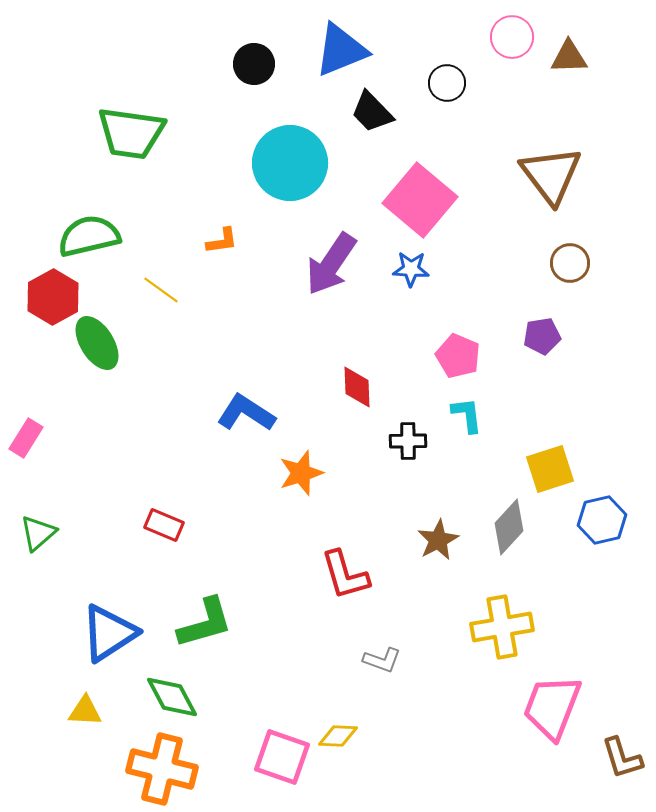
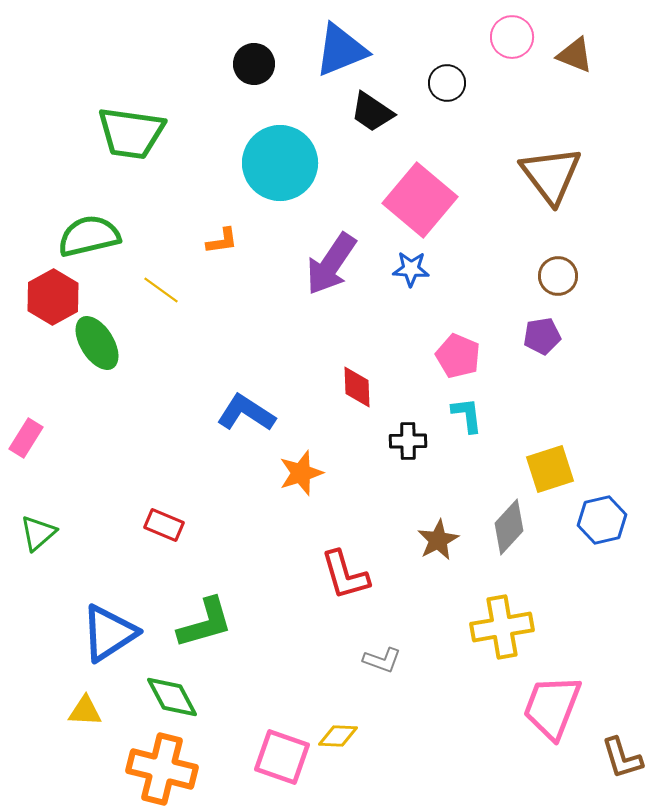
brown triangle at (569, 57): moved 6 px right, 2 px up; rotated 24 degrees clockwise
black trapezoid at (372, 112): rotated 12 degrees counterclockwise
cyan circle at (290, 163): moved 10 px left
brown circle at (570, 263): moved 12 px left, 13 px down
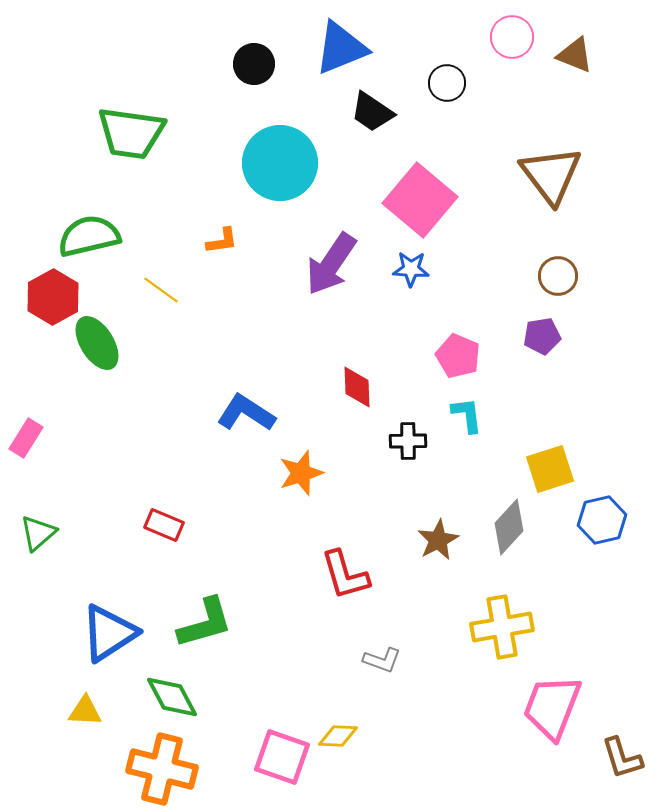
blue triangle at (341, 50): moved 2 px up
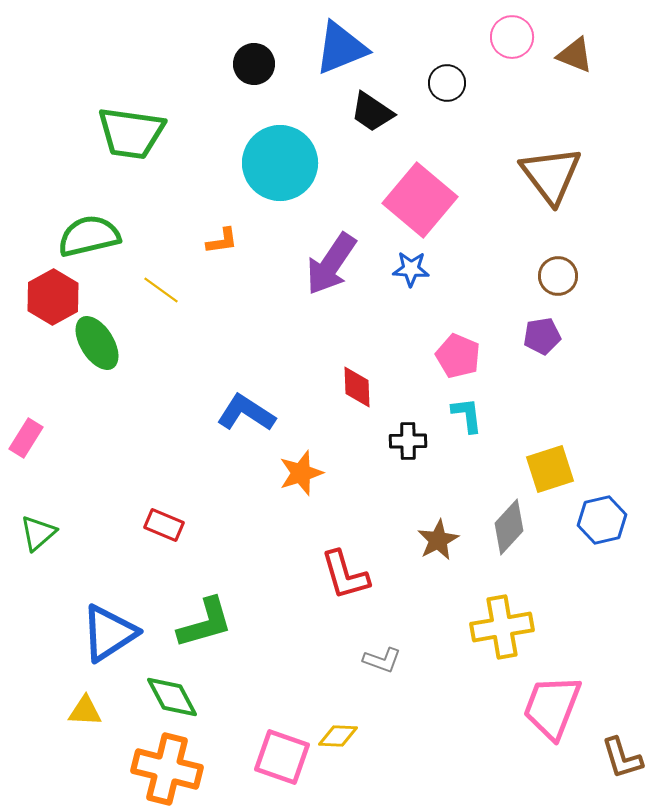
orange cross at (162, 769): moved 5 px right
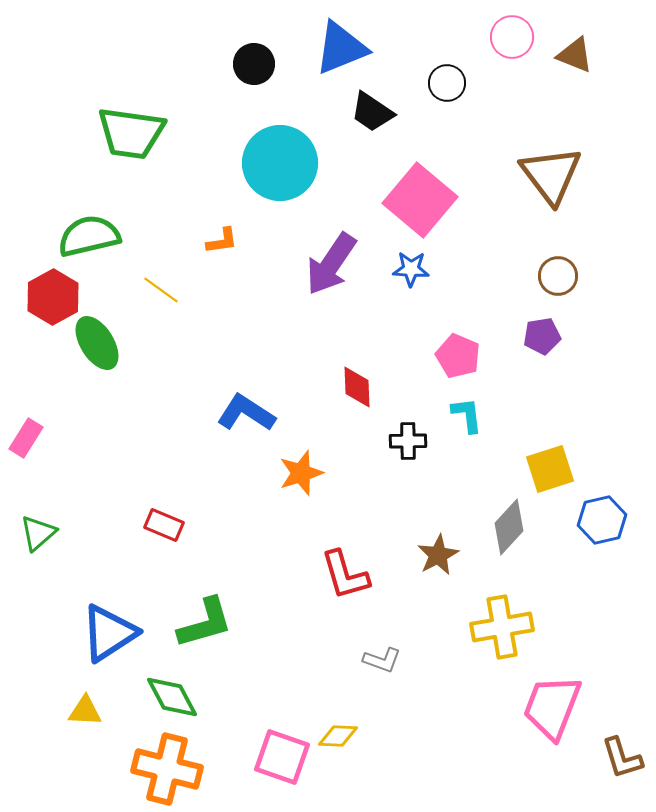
brown star at (438, 540): moved 15 px down
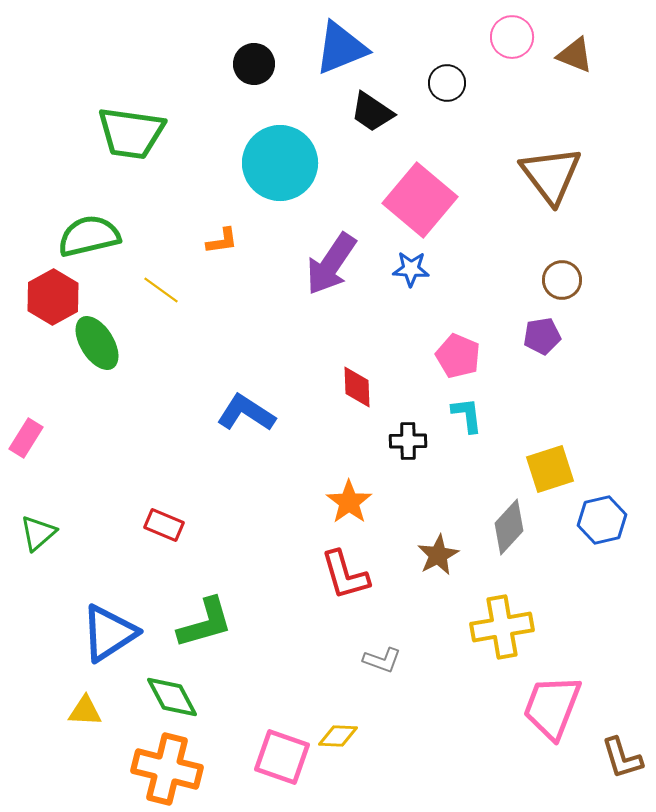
brown circle at (558, 276): moved 4 px right, 4 px down
orange star at (301, 473): moved 48 px right, 29 px down; rotated 18 degrees counterclockwise
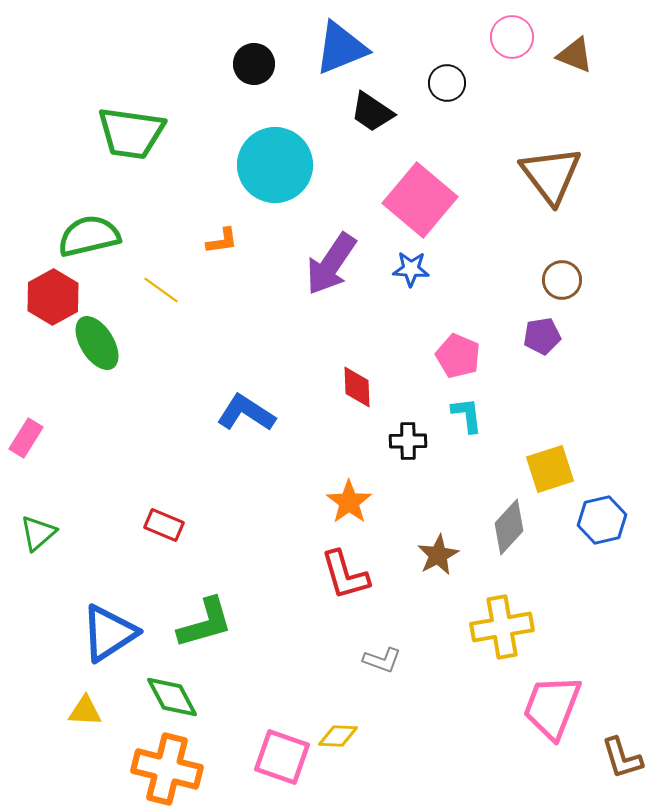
cyan circle at (280, 163): moved 5 px left, 2 px down
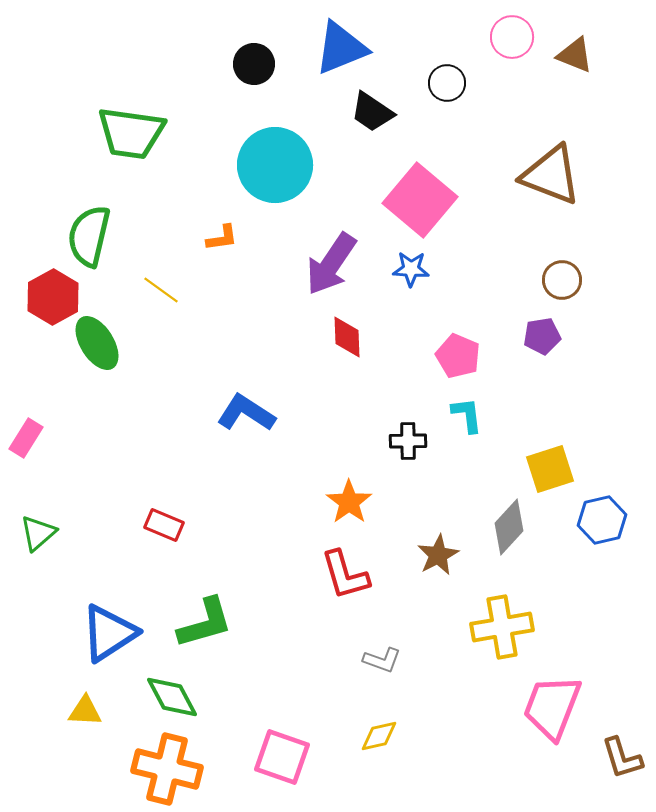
brown triangle at (551, 175): rotated 32 degrees counterclockwise
green semicircle at (89, 236): rotated 64 degrees counterclockwise
orange L-shape at (222, 241): moved 3 px up
red diamond at (357, 387): moved 10 px left, 50 px up
yellow diamond at (338, 736): moved 41 px right; rotated 15 degrees counterclockwise
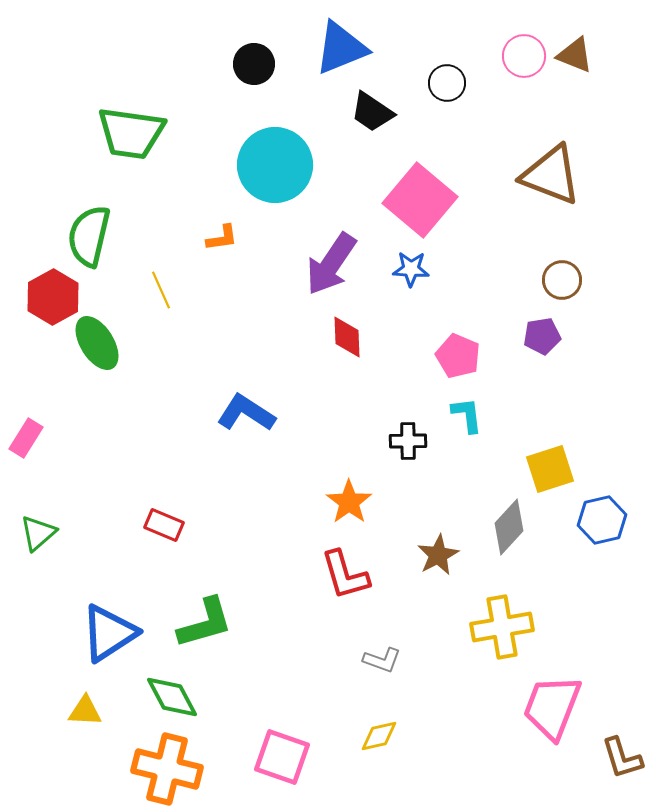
pink circle at (512, 37): moved 12 px right, 19 px down
yellow line at (161, 290): rotated 30 degrees clockwise
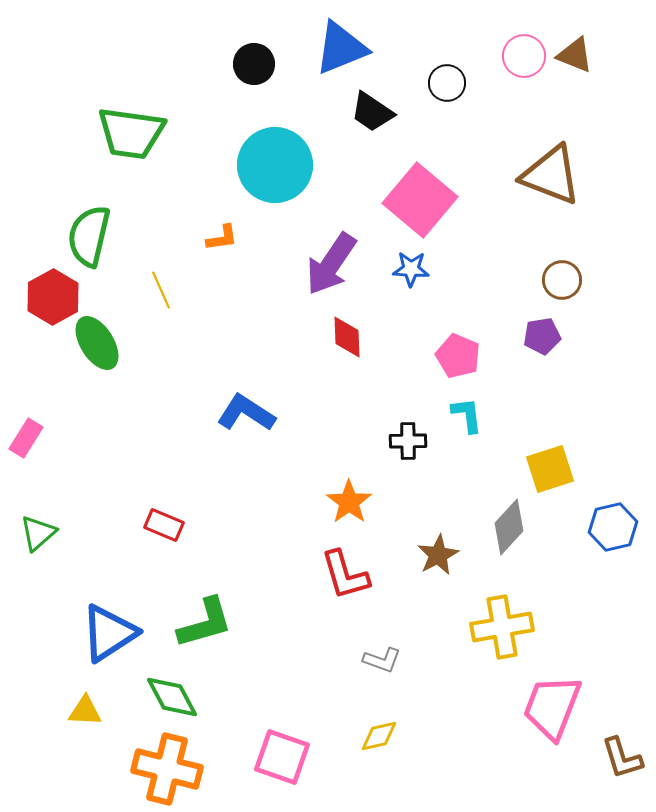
blue hexagon at (602, 520): moved 11 px right, 7 px down
